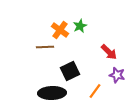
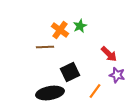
red arrow: moved 2 px down
black square: moved 1 px down
black ellipse: moved 2 px left; rotated 8 degrees counterclockwise
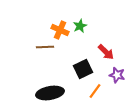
orange cross: rotated 12 degrees counterclockwise
red arrow: moved 3 px left, 2 px up
black square: moved 13 px right, 3 px up
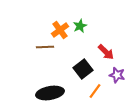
orange cross: rotated 30 degrees clockwise
black square: rotated 12 degrees counterclockwise
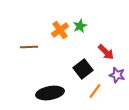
brown line: moved 16 px left
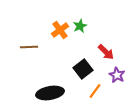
purple star: rotated 14 degrees clockwise
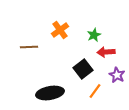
green star: moved 14 px right, 9 px down
red arrow: rotated 132 degrees clockwise
